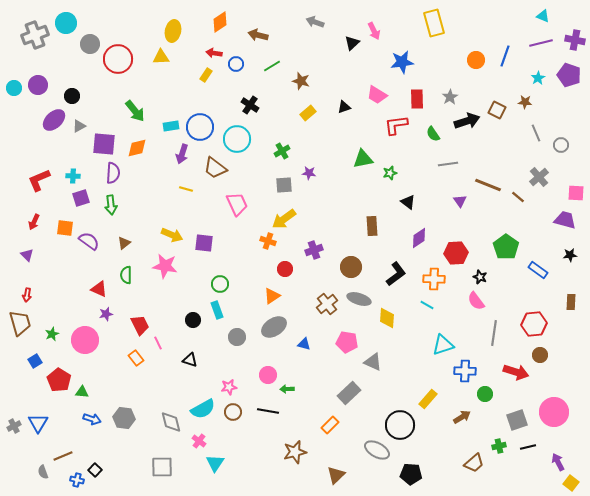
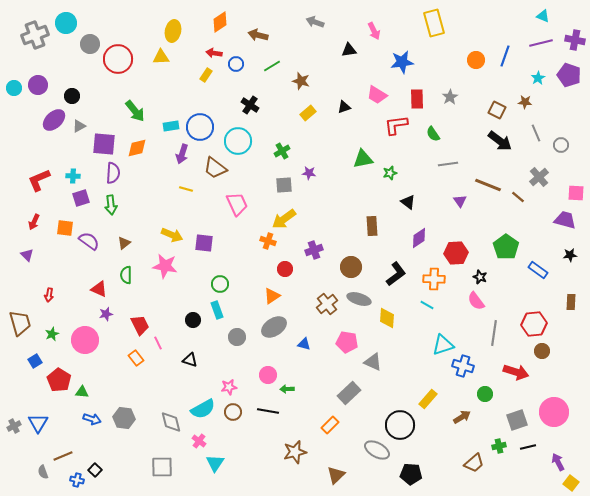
black triangle at (352, 43): moved 3 px left, 7 px down; rotated 35 degrees clockwise
black arrow at (467, 121): moved 33 px right, 20 px down; rotated 55 degrees clockwise
cyan circle at (237, 139): moved 1 px right, 2 px down
red arrow at (27, 295): moved 22 px right
brown circle at (540, 355): moved 2 px right, 4 px up
blue cross at (465, 371): moved 2 px left, 5 px up; rotated 15 degrees clockwise
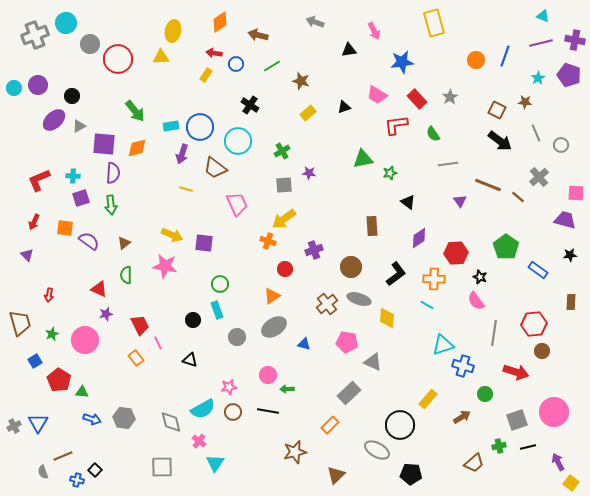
red rectangle at (417, 99): rotated 42 degrees counterclockwise
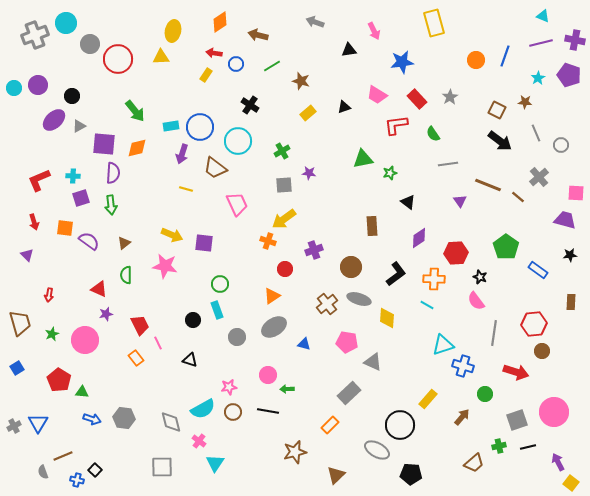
red arrow at (34, 222): rotated 42 degrees counterclockwise
blue square at (35, 361): moved 18 px left, 7 px down
brown arrow at (462, 417): rotated 18 degrees counterclockwise
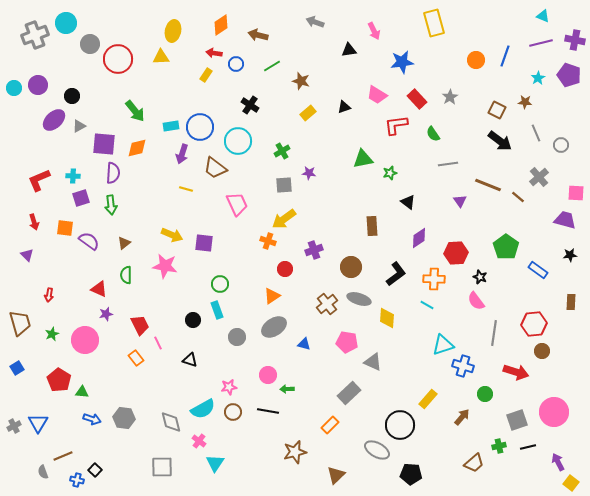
orange diamond at (220, 22): moved 1 px right, 3 px down
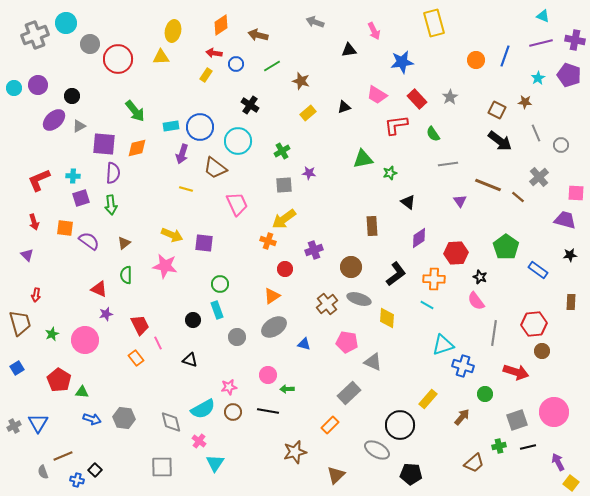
red arrow at (49, 295): moved 13 px left
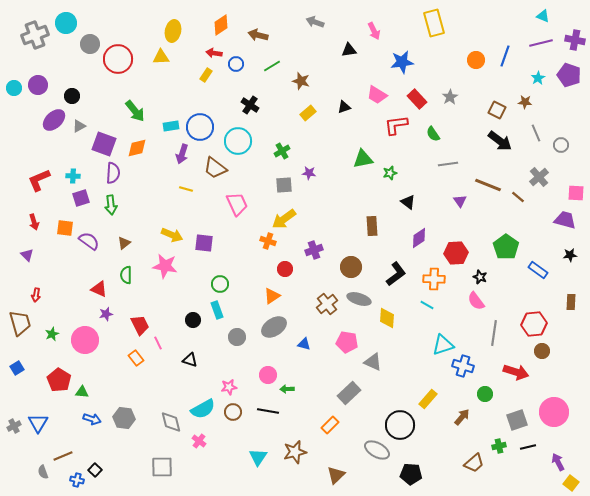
purple square at (104, 144): rotated 15 degrees clockwise
cyan triangle at (215, 463): moved 43 px right, 6 px up
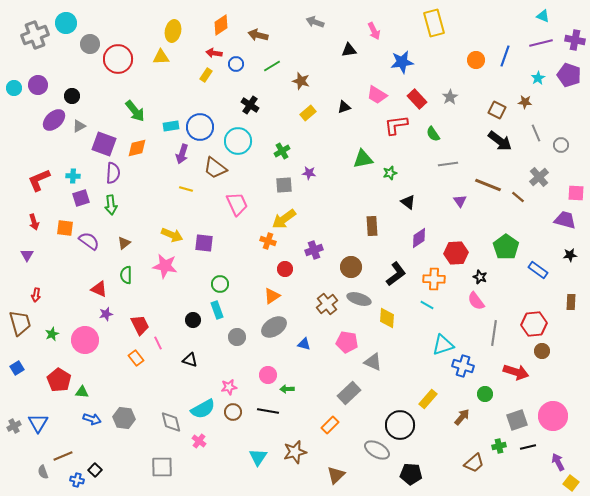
purple triangle at (27, 255): rotated 16 degrees clockwise
pink circle at (554, 412): moved 1 px left, 4 px down
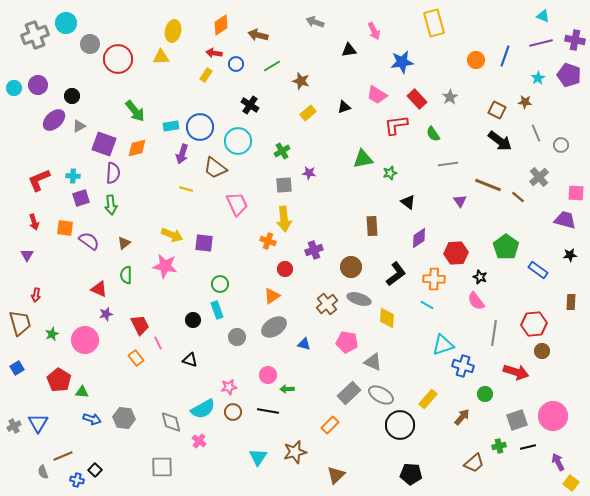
yellow arrow at (284, 219): rotated 60 degrees counterclockwise
gray ellipse at (377, 450): moved 4 px right, 55 px up
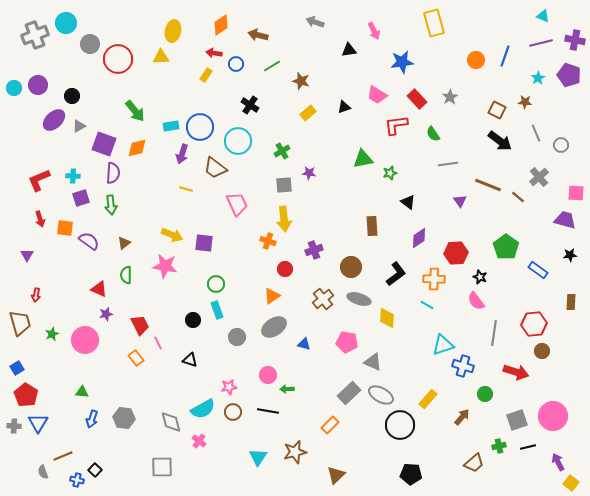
red arrow at (34, 222): moved 6 px right, 3 px up
green circle at (220, 284): moved 4 px left
brown cross at (327, 304): moved 4 px left, 5 px up
red pentagon at (59, 380): moved 33 px left, 15 px down
blue arrow at (92, 419): rotated 90 degrees clockwise
gray cross at (14, 426): rotated 32 degrees clockwise
